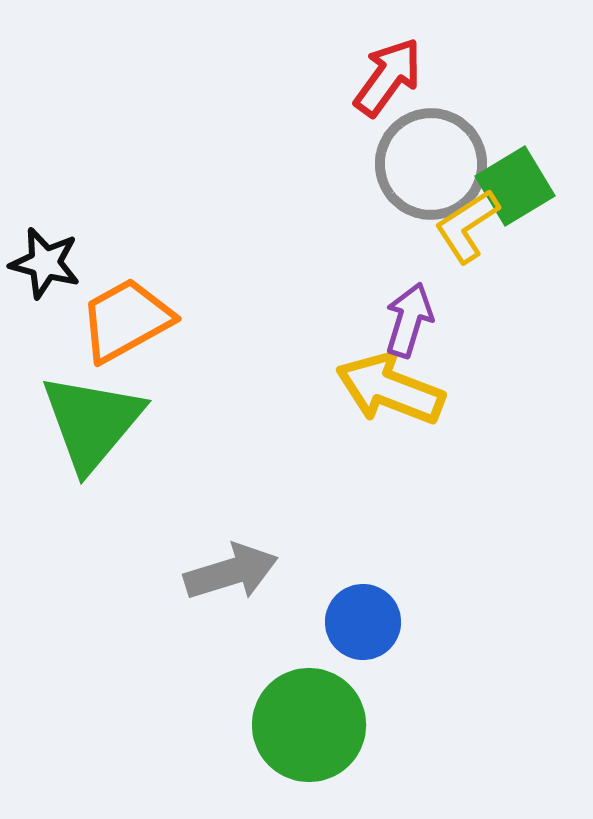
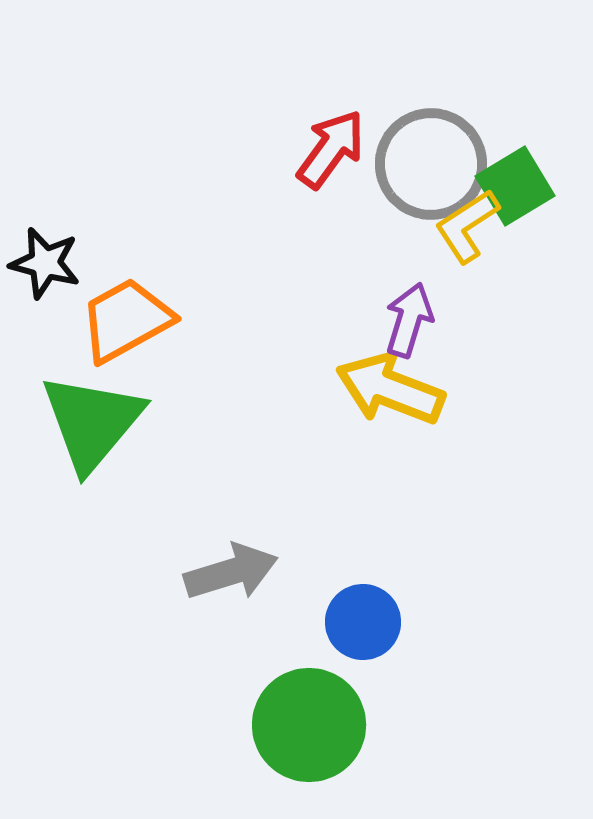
red arrow: moved 57 px left, 72 px down
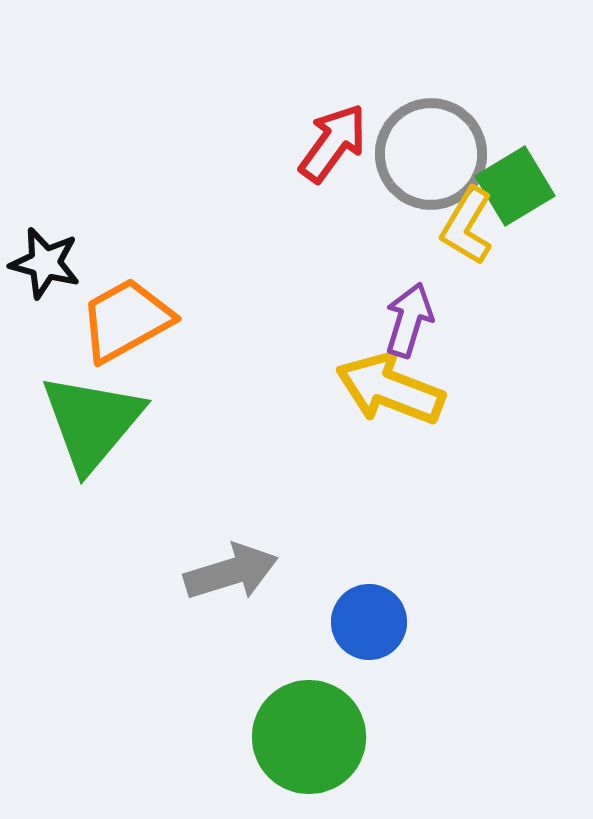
red arrow: moved 2 px right, 6 px up
gray circle: moved 10 px up
yellow L-shape: rotated 26 degrees counterclockwise
blue circle: moved 6 px right
green circle: moved 12 px down
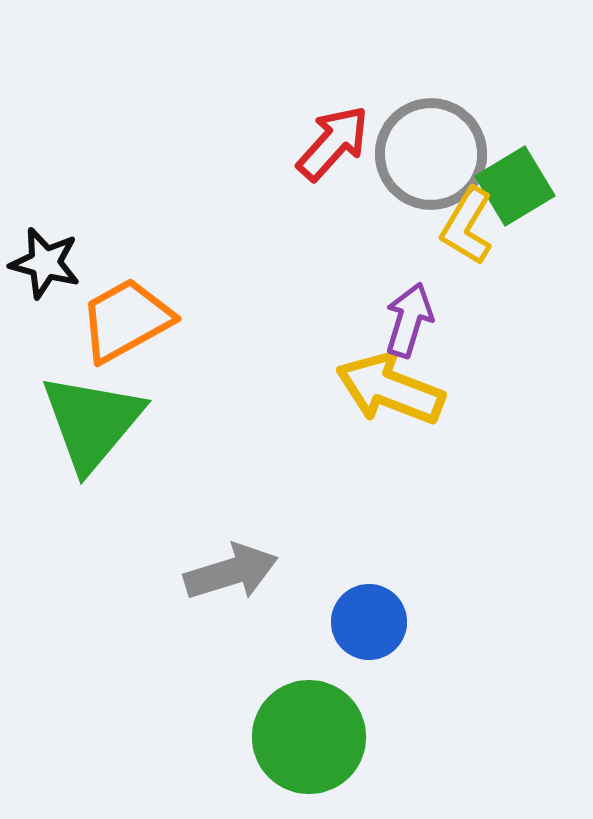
red arrow: rotated 6 degrees clockwise
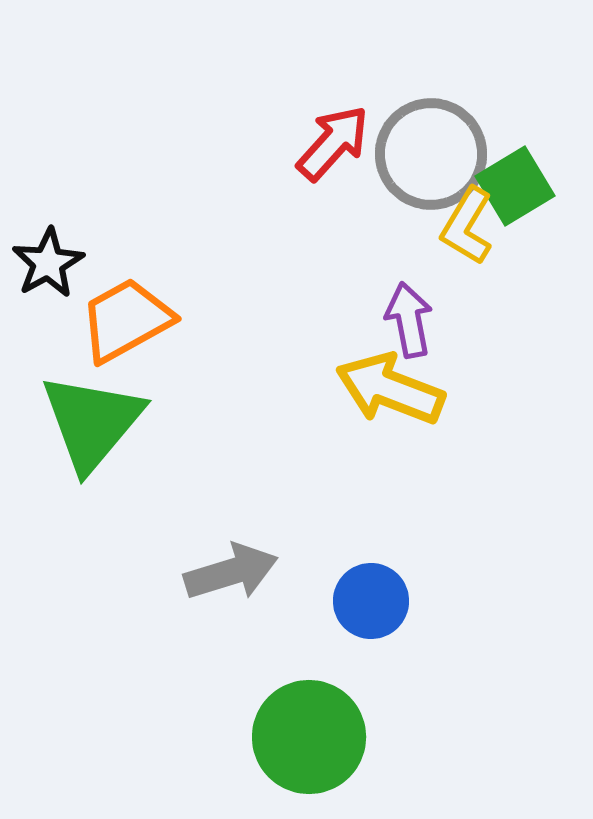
black star: moved 3 px right; rotated 28 degrees clockwise
purple arrow: rotated 28 degrees counterclockwise
blue circle: moved 2 px right, 21 px up
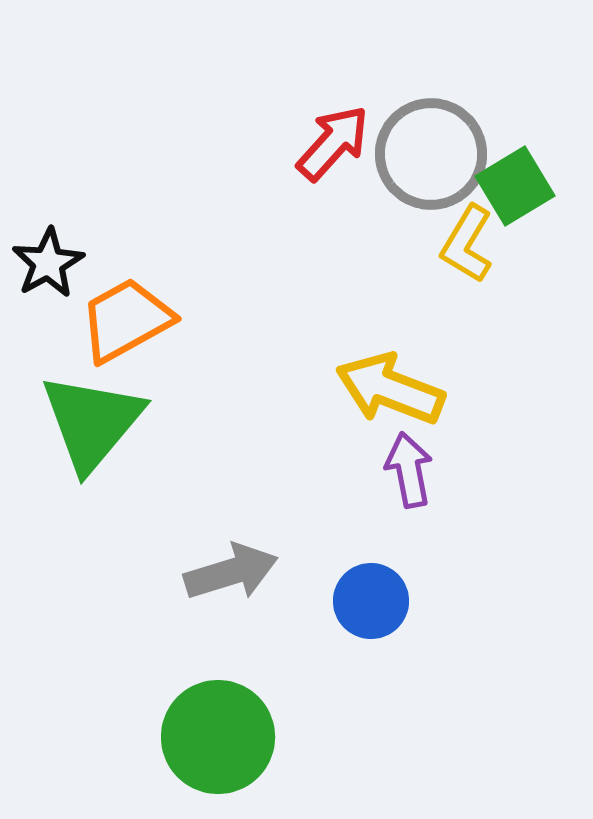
yellow L-shape: moved 18 px down
purple arrow: moved 150 px down
green circle: moved 91 px left
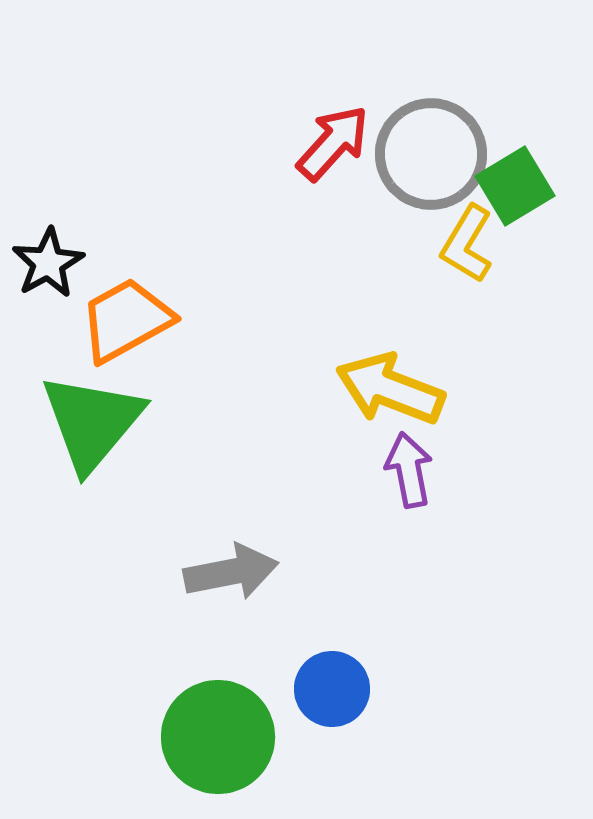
gray arrow: rotated 6 degrees clockwise
blue circle: moved 39 px left, 88 px down
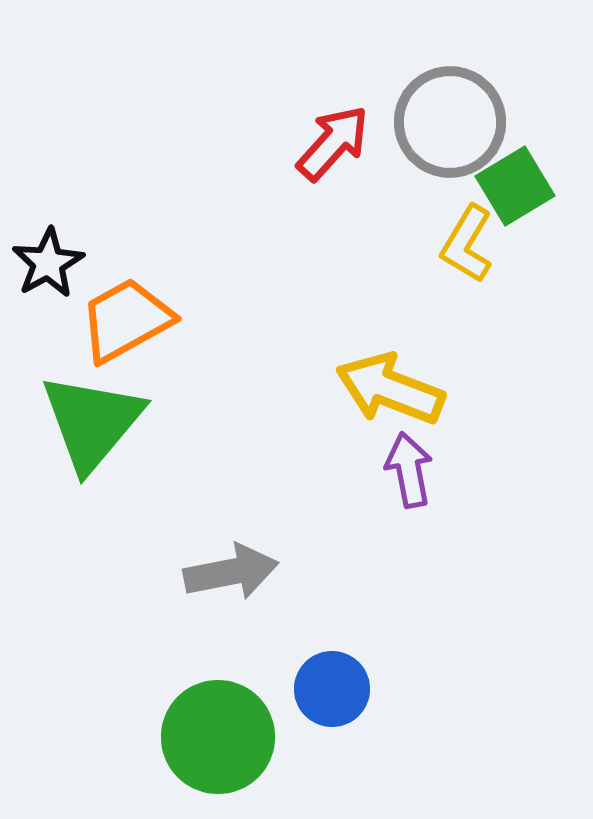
gray circle: moved 19 px right, 32 px up
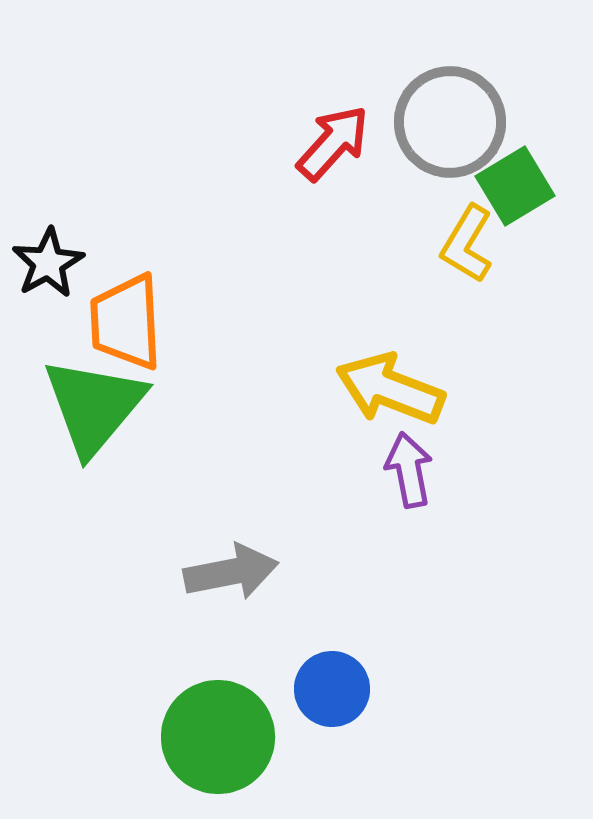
orange trapezoid: moved 2 px down; rotated 64 degrees counterclockwise
green triangle: moved 2 px right, 16 px up
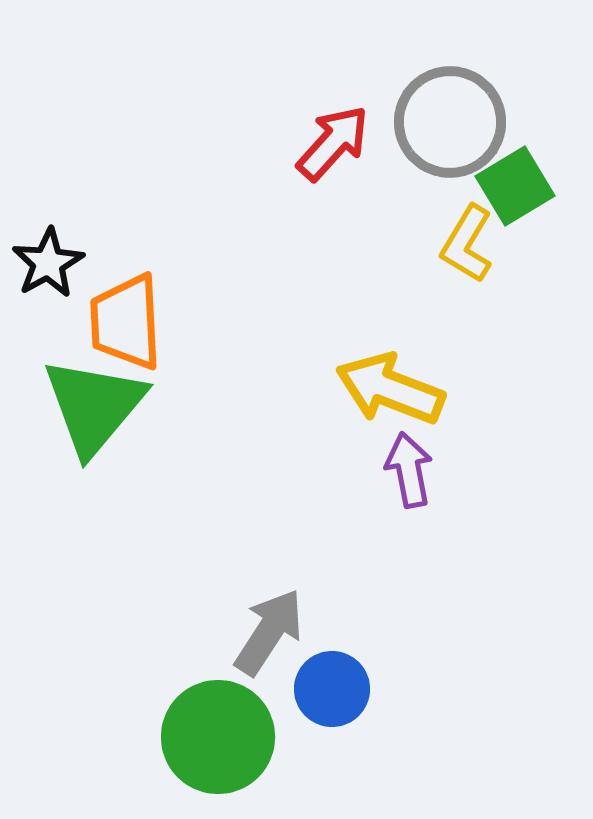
gray arrow: moved 38 px right, 60 px down; rotated 46 degrees counterclockwise
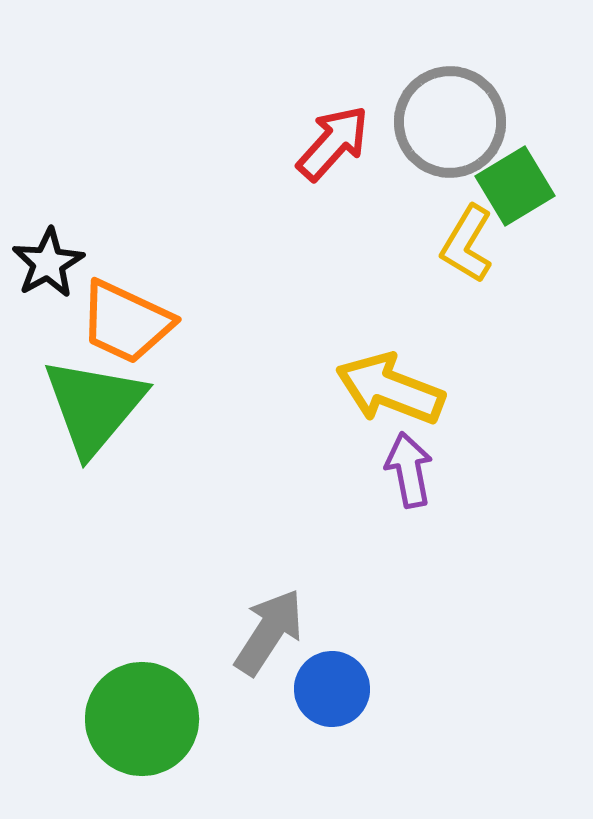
orange trapezoid: rotated 62 degrees counterclockwise
green circle: moved 76 px left, 18 px up
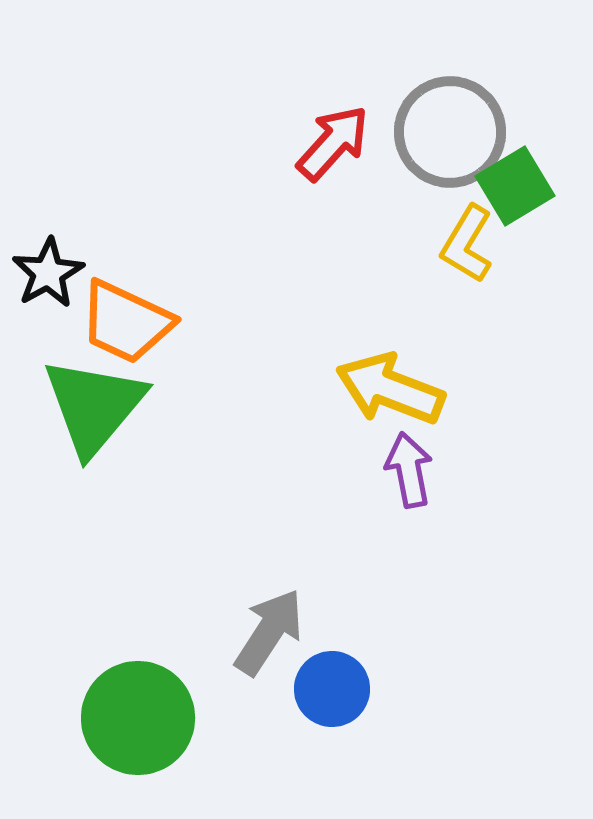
gray circle: moved 10 px down
black star: moved 10 px down
green circle: moved 4 px left, 1 px up
